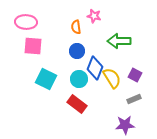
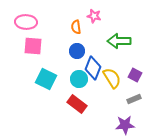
blue diamond: moved 2 px left
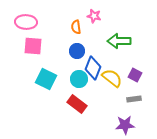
yellow semicircle: rotated 20 degrees counterclockwise
gray rectangle: rotated 16 degrees clockwise
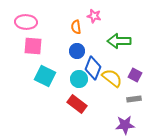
cyan square: moved 1 px left, 3 px up
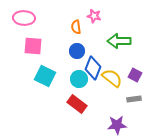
pink ellipse: moved 2 px left, 4 px up
purple star: moved 8 px left
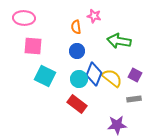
green arrow: rotated 10 degrees clockwise
blue diamond: moved 1 px right, 6 px down
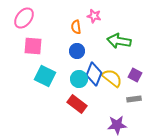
pink ellipse: rotated 55 degrees counterclockwise
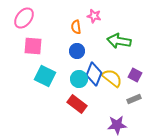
gray rectangle: rotated 16 degrees counterclockwise
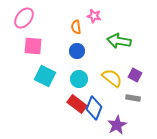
blue diamond: moved 34 px down
gray rectangle: moved 1 px left, 1 px up; rotated 32 degrees clockwise
purple star: rotated 24 degrees counterclockwise
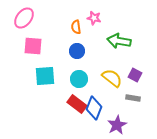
pink star: moved 2 px down
cyan square: rotated 30 degrees counterclockwise
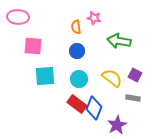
pink ellipse: moved 6 px left, 1 px up; rotated 55 degrees clockwise
